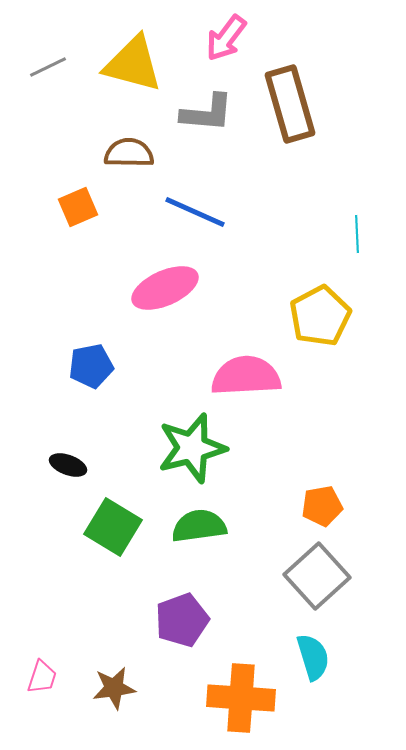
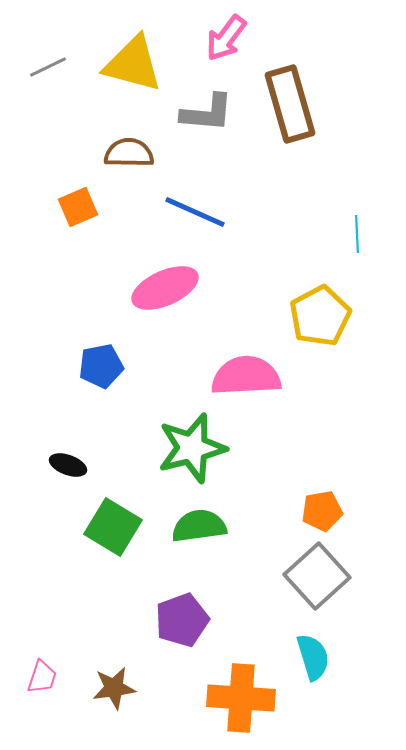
blue pentagon: moved 10 px right
orange pentagon: moved 5 px down
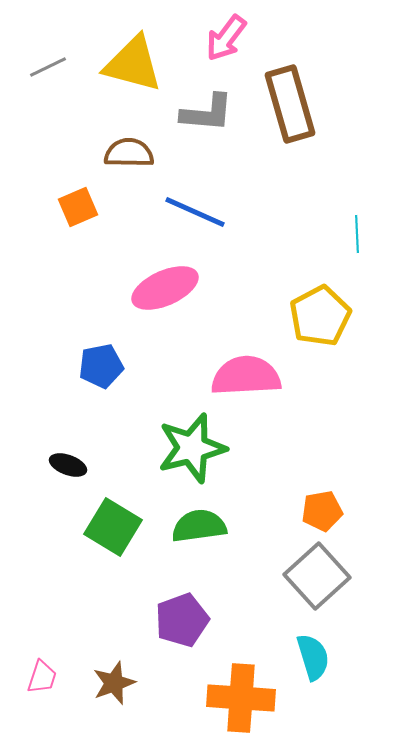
brown star: moved 5 px up; rotated 12 degrees counterclockwise
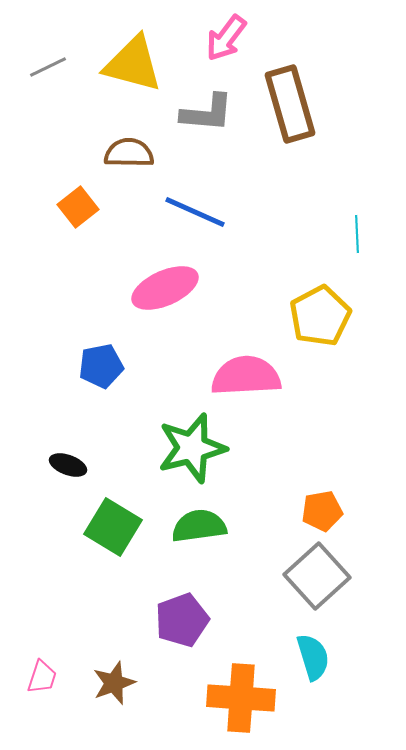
orange square: rotated 15 degrees counterclockwise
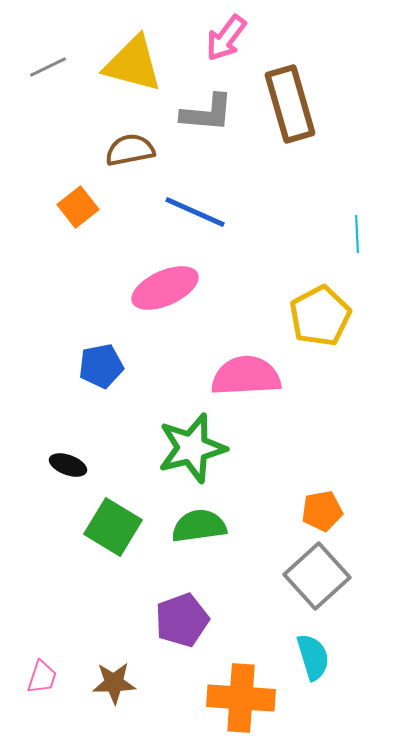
brown semicircle: moved 1 px right, 3 px up; rotated 12 degrees counterclockwise
brown star: rotated 18 degrees clockwise
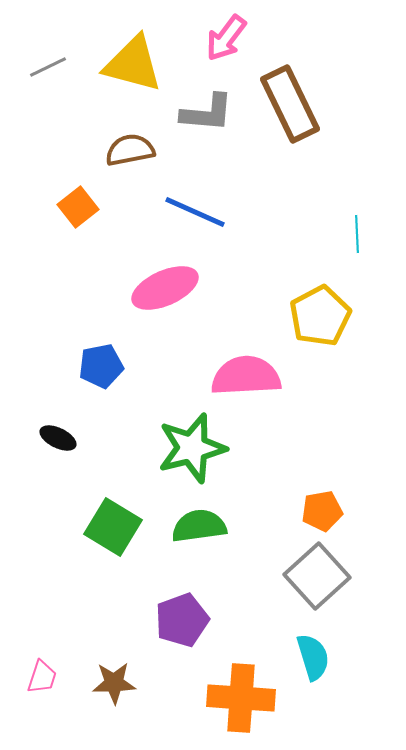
brown rectangle: rotated 10 degrees counterclockwise
black ellipse: moved 10 px left, 27 px up; rotated 6 degrees clockwise
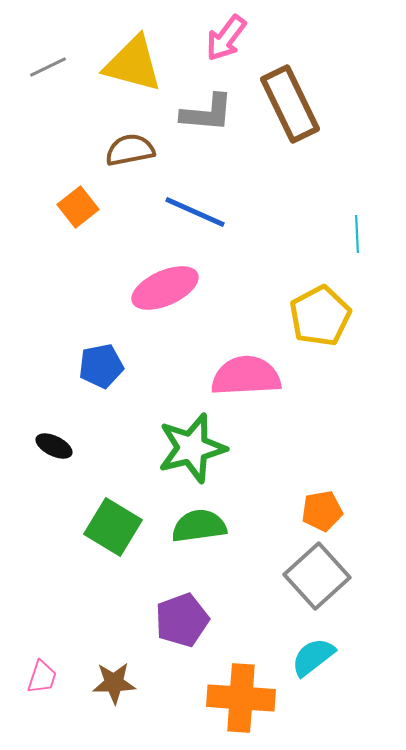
black ellipse: moved 4 px left, 8 px down
cyan semicircle: rotated 111 degrees counterclockwise
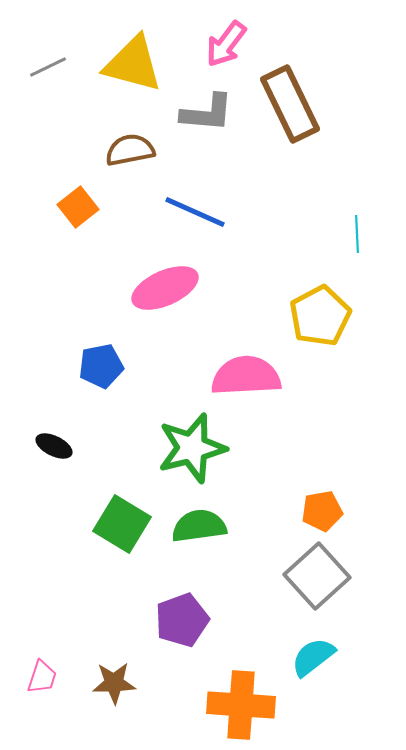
pink arrow: moved 6 px down
green square: moved 9 px right, 3 px up
orange cross: moved 7 px down
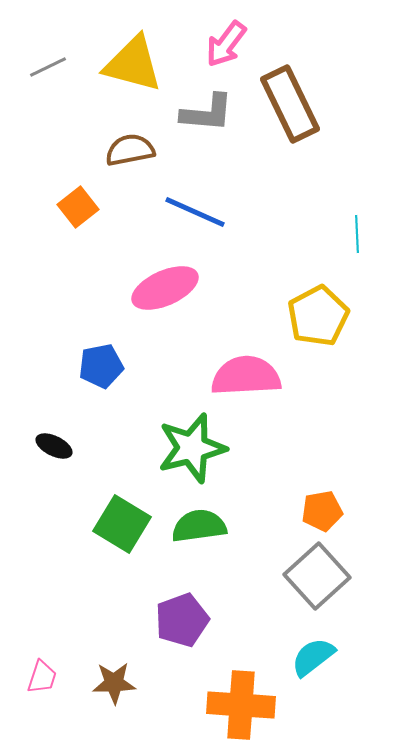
yellow pentagon: moved 2 px left
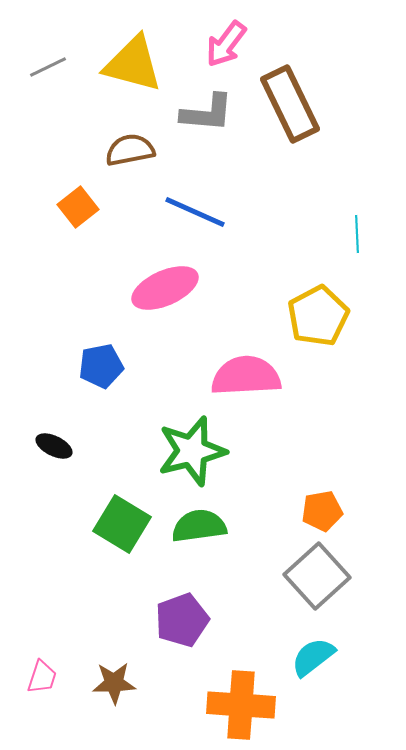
green star: moved 3 px down
